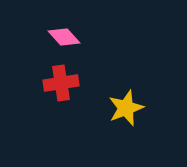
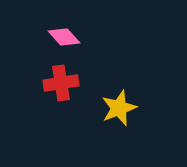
yellow star: moved 7 px left
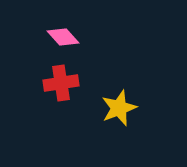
pink diamond: moved 1 px left
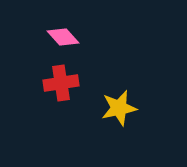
yellow star: rotated 9 degrees clockwise
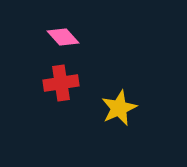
yellow star: rotated 12 degrees counterclockwise
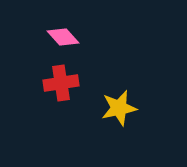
yellow star: rotated 12 degrees clockwise
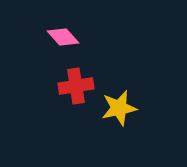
red cross: moved 15 px right, 3 px down
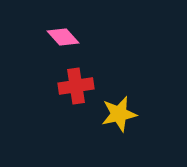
yellow star: moved 6 px down
